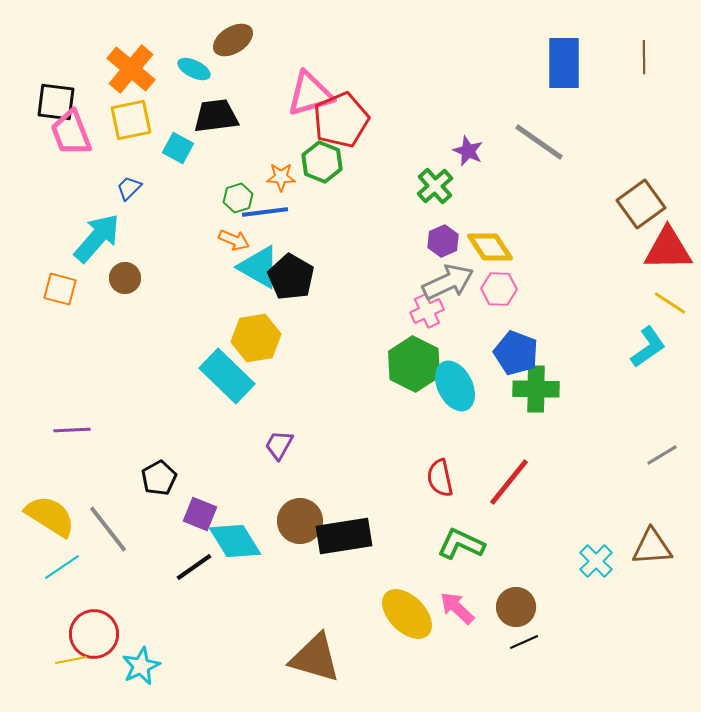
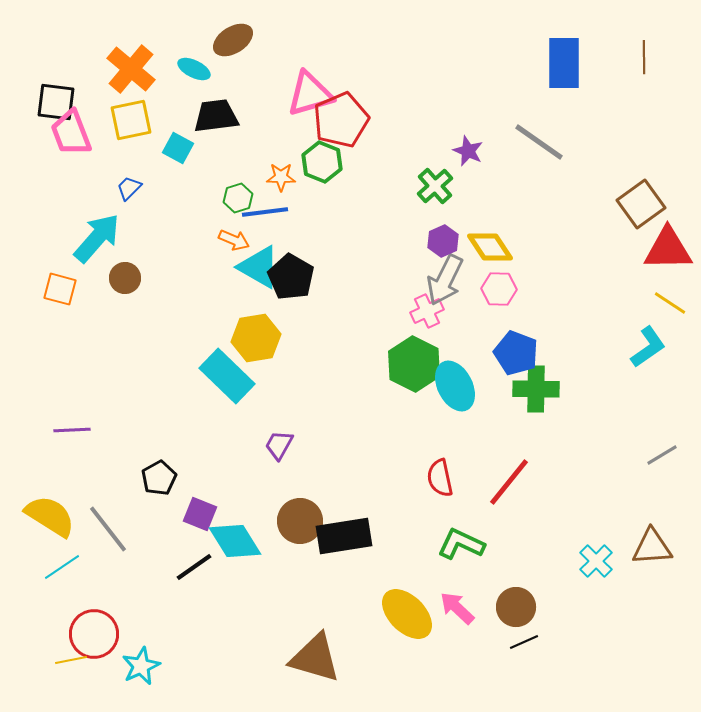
gray arrow at (448, 282): moved 3 px left, 2 px up; rotated 141 degrees clockwise
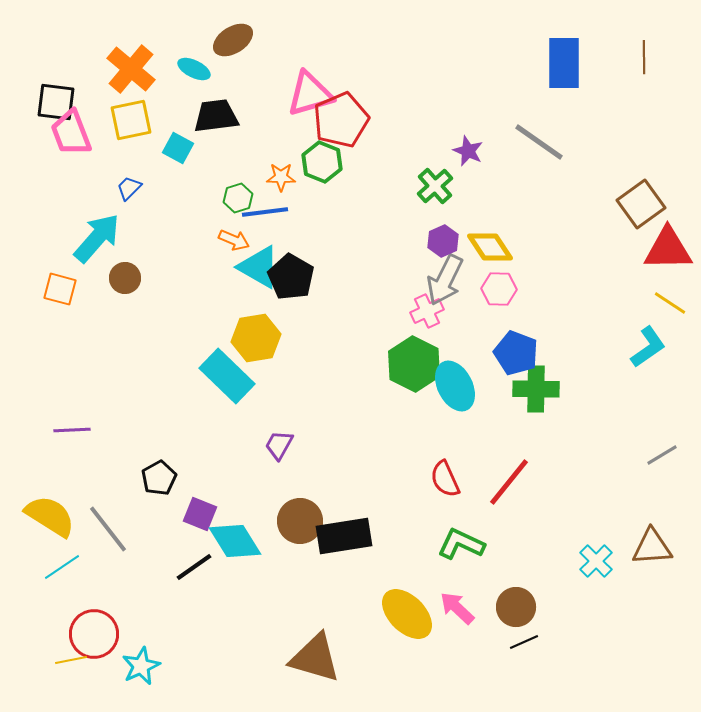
red semicircle at (440, 478): moved 5 px right, 1 px down; rotated 12 degrees counterclockwise
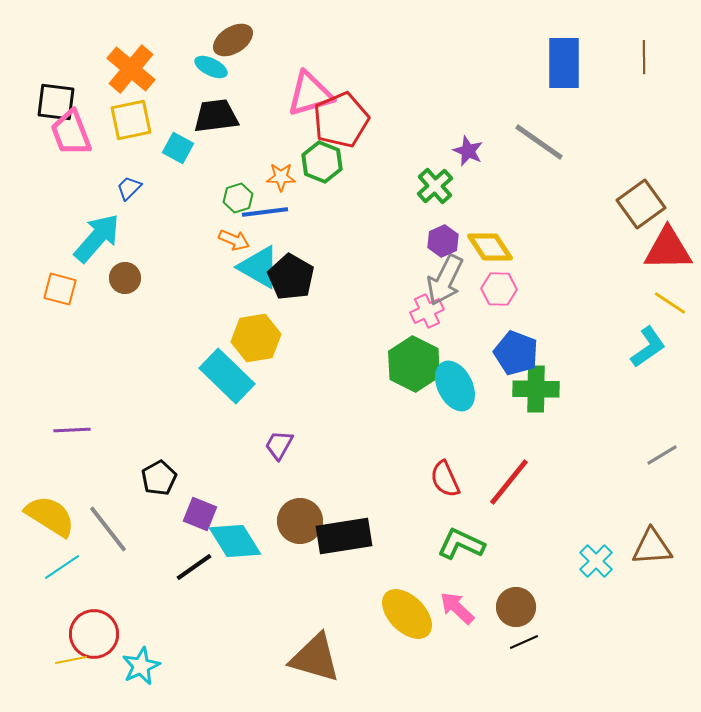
cyan ellipse at (194, 69): moved 17 px right, 2 px up
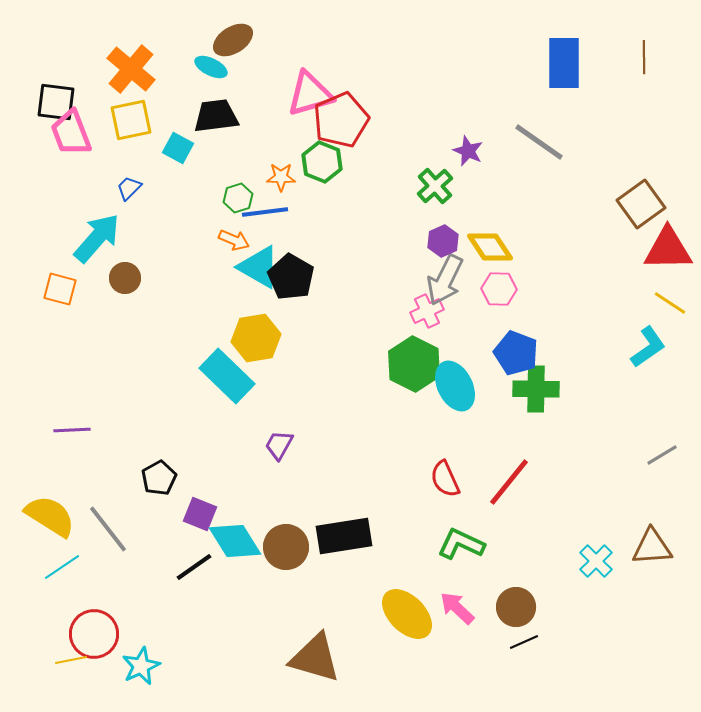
brown circle at (300, 521): moved 14 px left, 26 px down
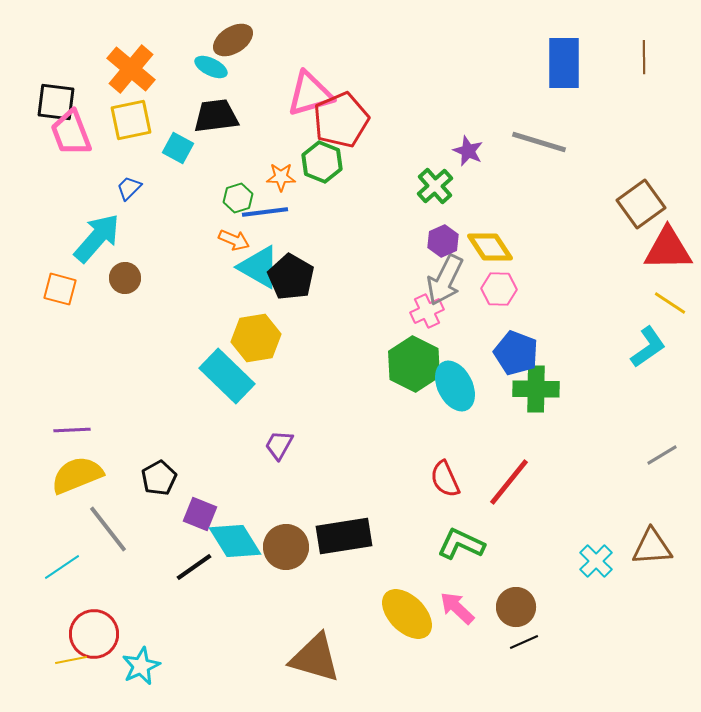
gray line at (539, 142): rotated 18 degrees counterclockwise
yellow semicircle at (50, 516): moved 27 px right, 41 px up; rotated 54 degrees counterclockwise
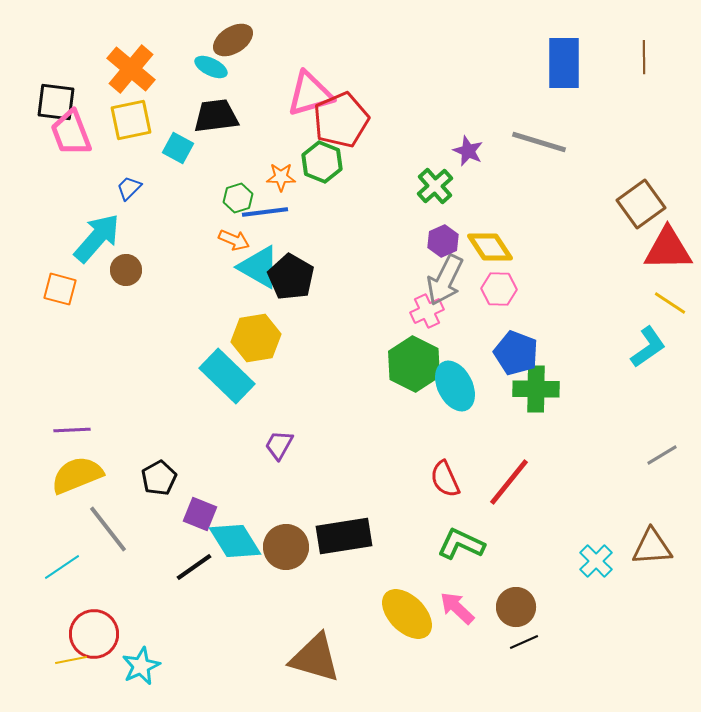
brown circle at (125, 278): moved 1 px right, 8 px up
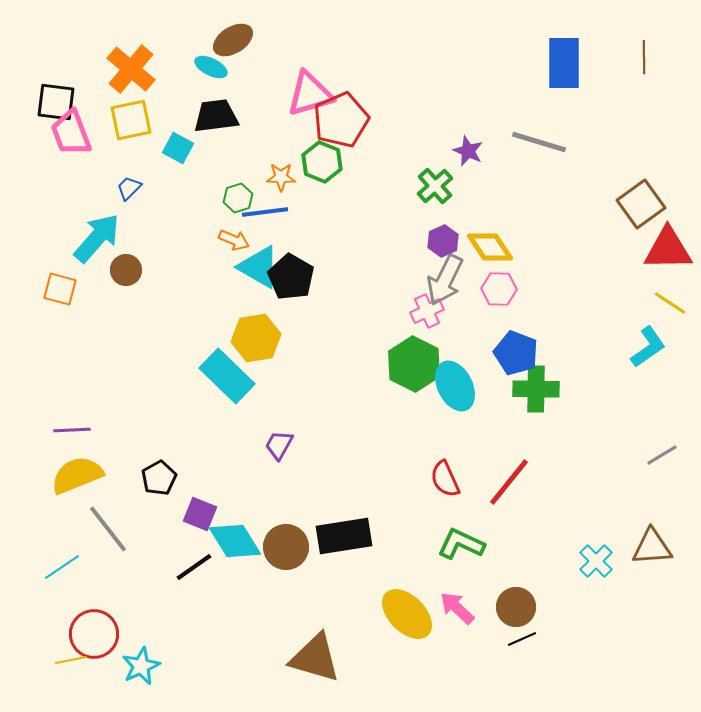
black line at (524, 642): moved 2 px left, 3 px up
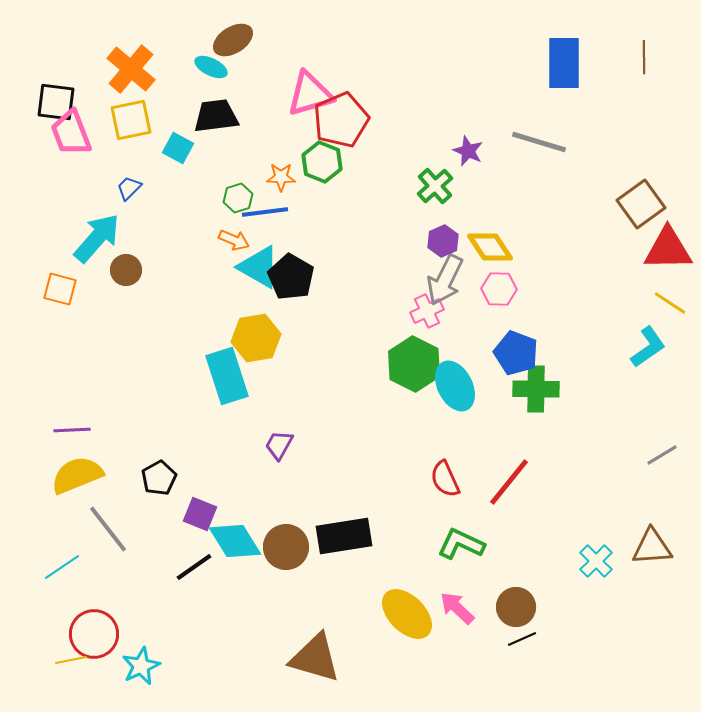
cyan rectangle at (227, 376): rotated 28 degrees clockwise
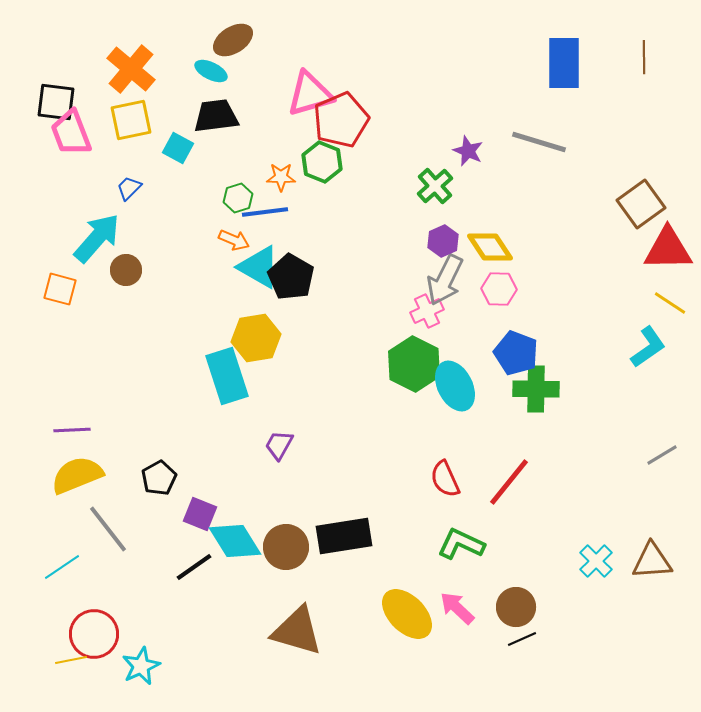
cyan ellipse at (211, 67): moved 4 px down
brown triangle at (652, 547): moved 14 px down
brown triangle at (315, 658): moved 18 px left, 27 px up
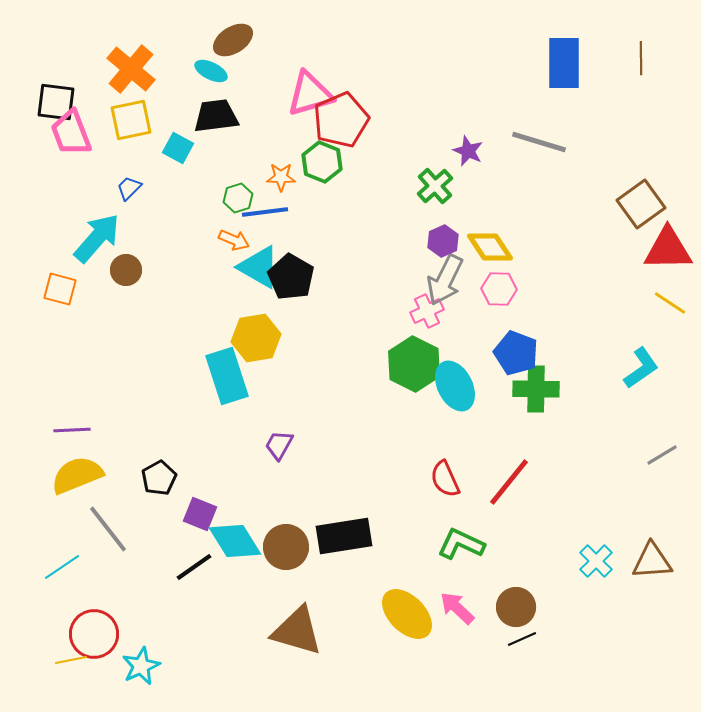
brown line at (644, 57): moved 3 px left, 1 px down
cyan L-shape at (648, 347): moved 7 px left, 21 px down
